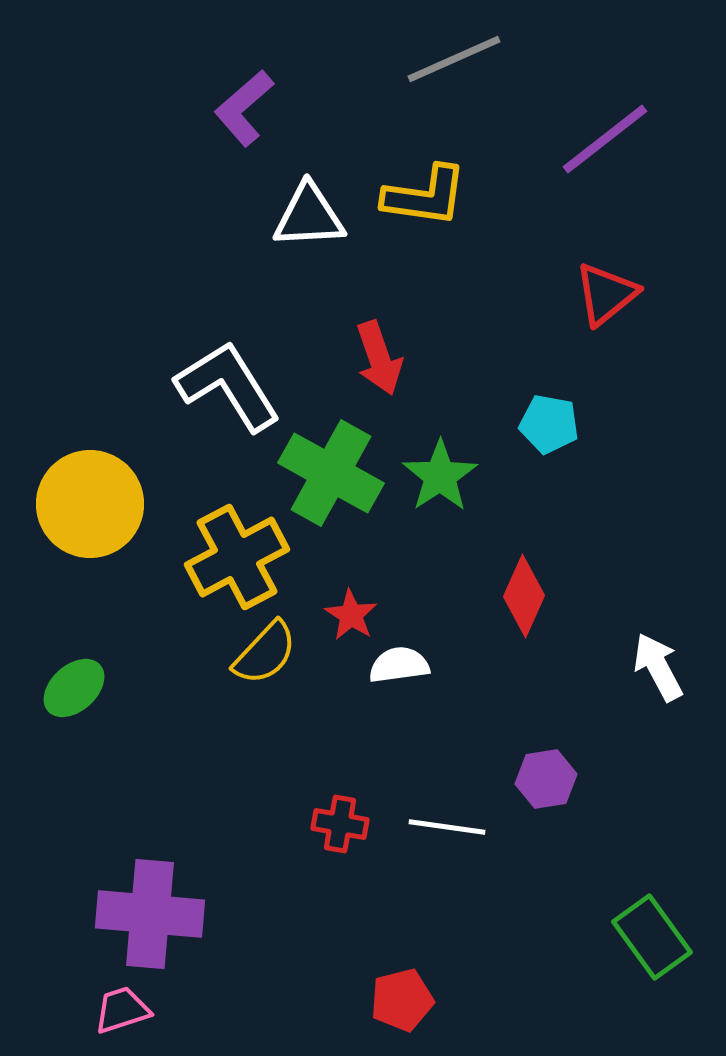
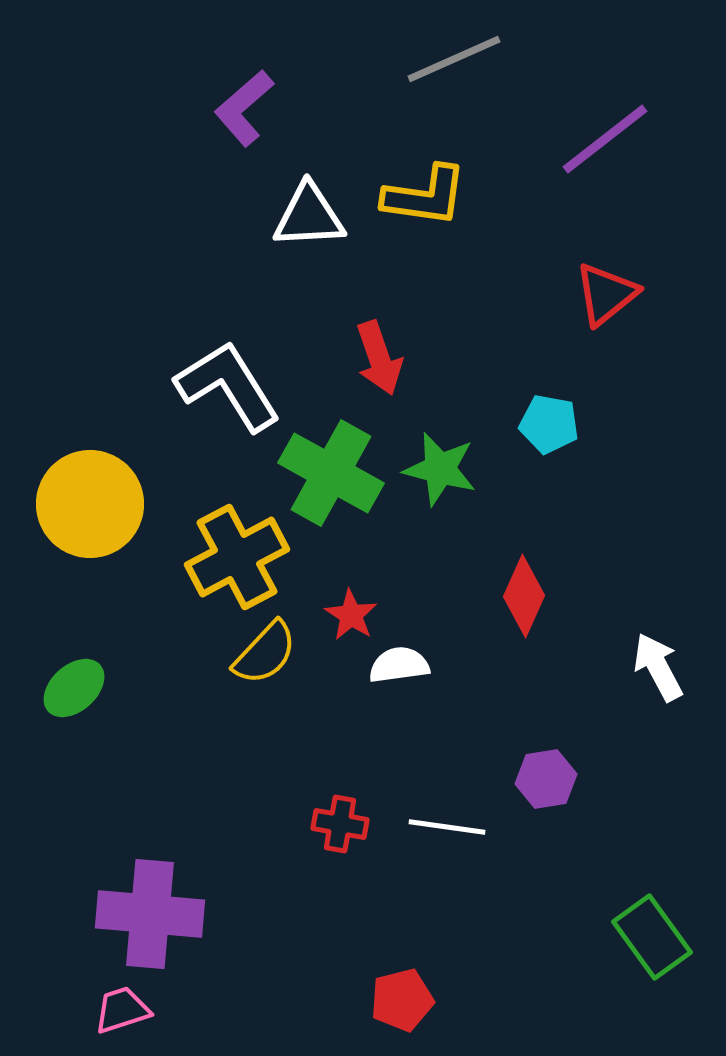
green star: moved 7 px up; rotated 24 degrees counterclockwise
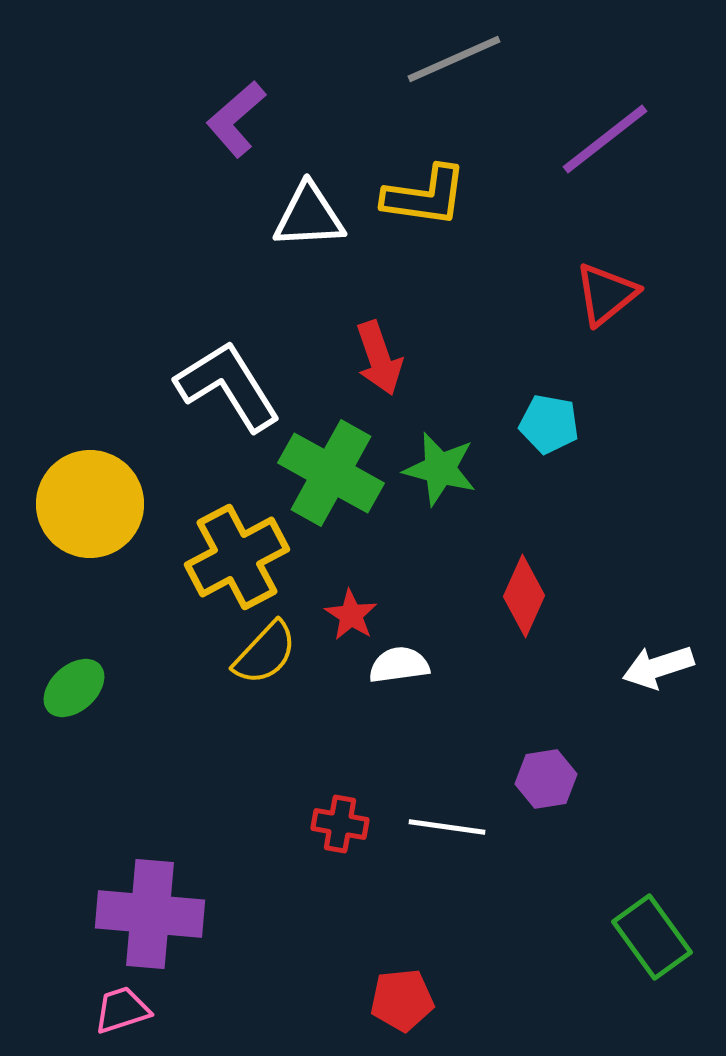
purple L-shape: moved 8 px left, 11 px down
white arrow: rotated 80 degrees counterclockwise
red pentagon: rotated 8 degrees clockwise
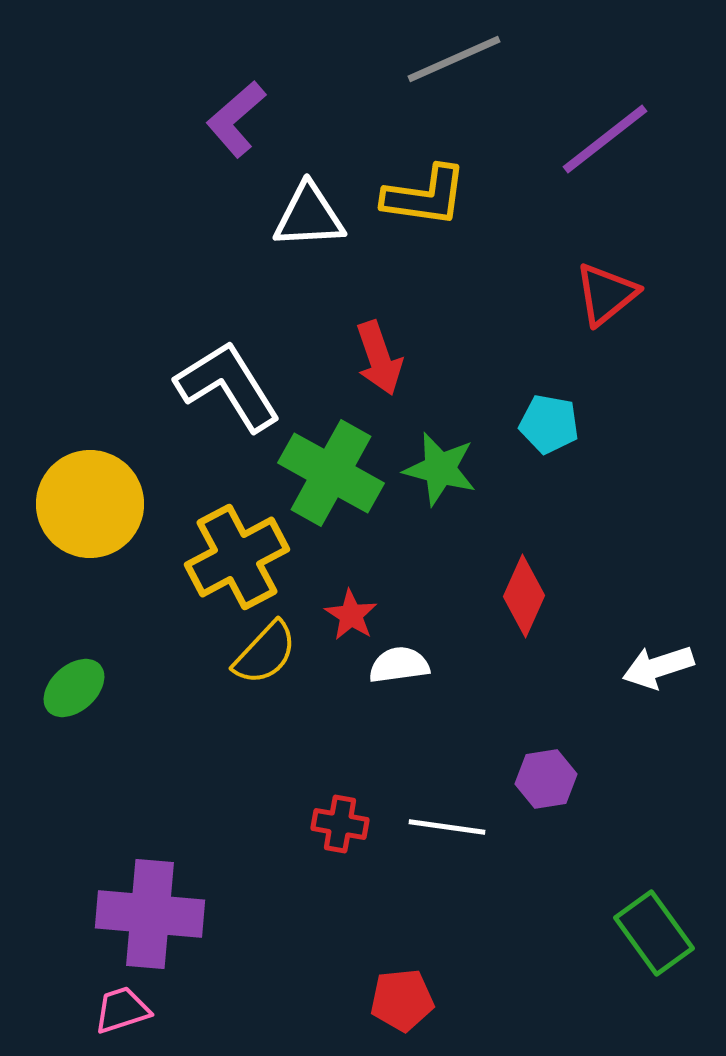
green rectangle: moved 2 px right, 4 px up
